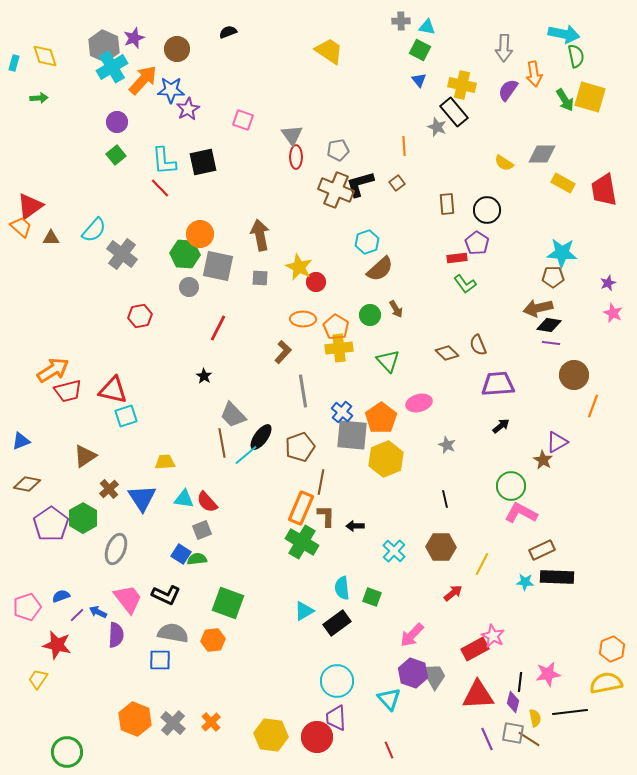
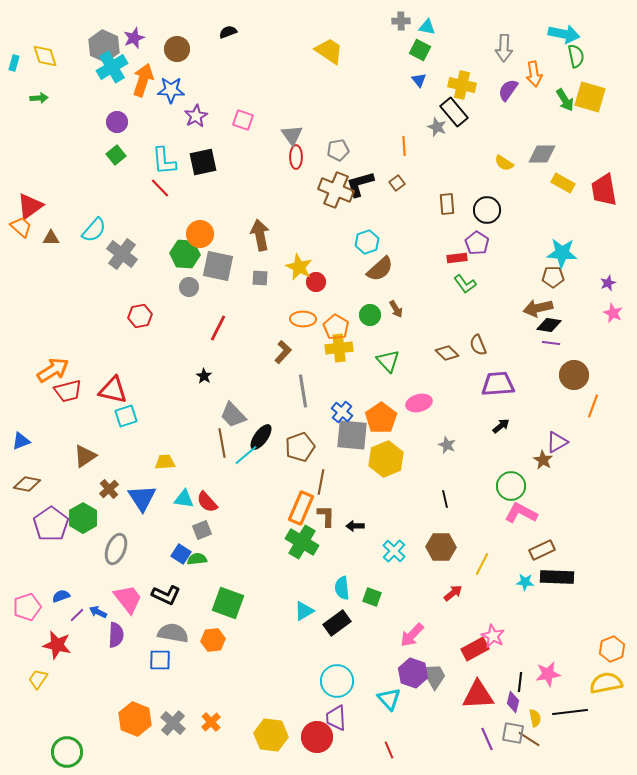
orange arrow at (143, 80): rotated 24 degrees counterclockwise
purple star at (188, 109): moved 8 px right, 7 px down
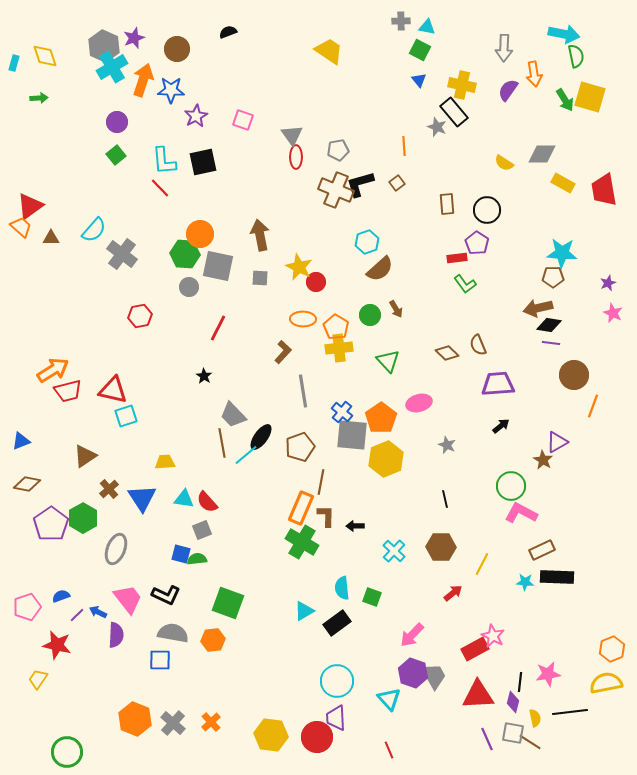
blue square at (181, 554): rotated 18 degrees counterclockwise
brown line at (529, 739): moved 1 px right, 3 px down
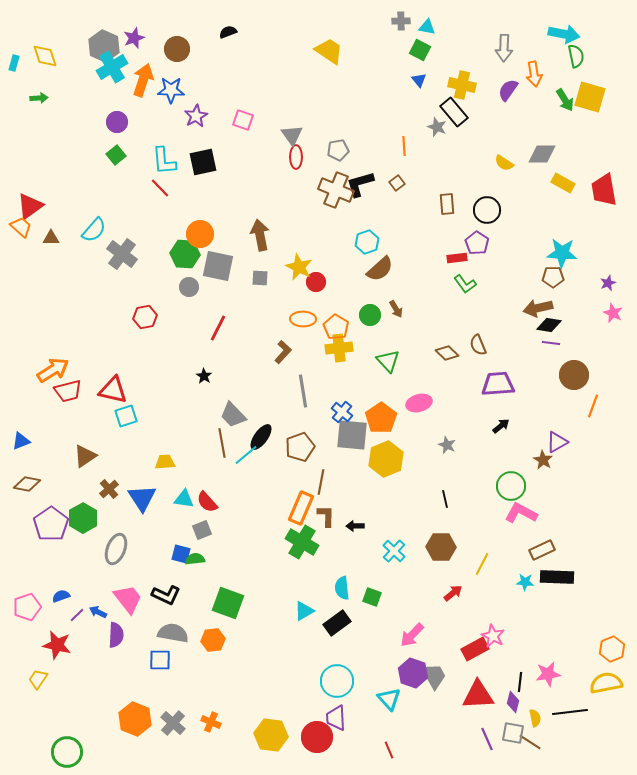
red hexagon at (140, 316): moved 5 px right, 1 px down
green semicircle at (197, 559): moved 2 px left
orange cross at (211, 722): rotated 24 degrees counterclockwise
